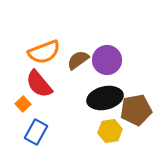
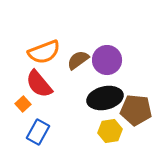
brown pentagon: rotated 16 degrees clockwise
blue rectangle: moved 2 px right
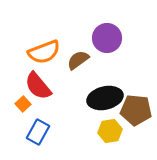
purple circle: moved 22 px up
red semicircle: moved 1 px left, 2 px down
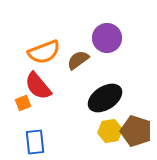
black ellipse: rotated 20 degrees counterclockwise
orange square: moved 1 px up; rotated 21 degrees clockwise
brown pentagon: moved 21 px down; rotated 12 degrees clockwise
blue rectangle: moved 3 px left, 10 px down; rotated 35 degrees counterclockwise
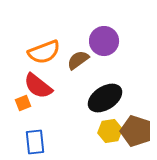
purple circle: moved 3 px left, 3 px down
red semicircle: rotated 12 degrees counterclockwise
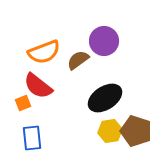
blue rectangle: moved 3 px left, 4 px up
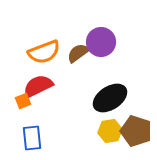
purple circle: moved 3 px left, 1 px down
brown semicircle: moved 7 px up
red semicircle: rotated 116 degrees clockwise
black ellipse: moved 5 px right
orange square: moved 2 px up
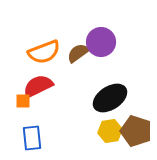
orange square: rotated 21 degrees clockwise
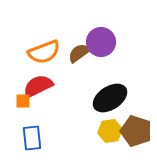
brown semicircle: moved 1 px right
